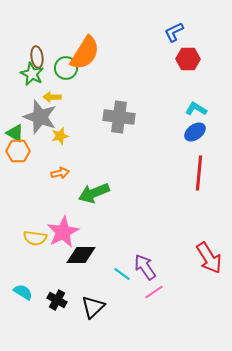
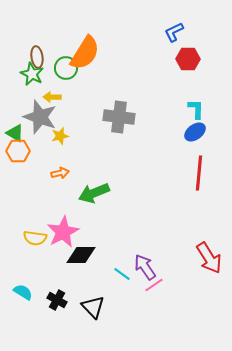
cyan L-shape: rotated 60 degrees clockwise
pink line: moved 7 px up
black triangle: rotated 30 degrees counterclockwise
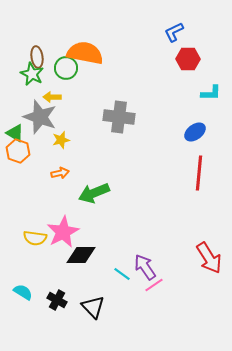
orange semicircle: rotated 111 degrees counterclockwise
cyan L-shape: moved 15 px right, 16 px up; rotated 90 degrees clockwise
yellow star: moved 1 px right, 4 px down
orange hexagon: rotated 20 degrees clockwise
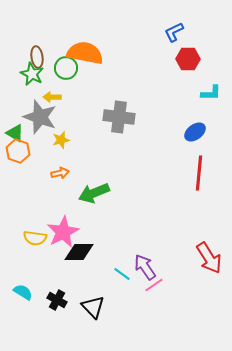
black diamond: moved 2 px left, 3 px up
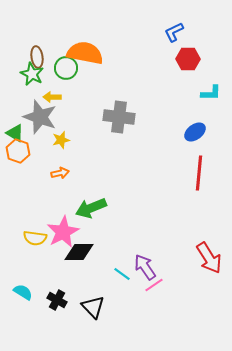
green arrow: moved 3 px left, 15 px down
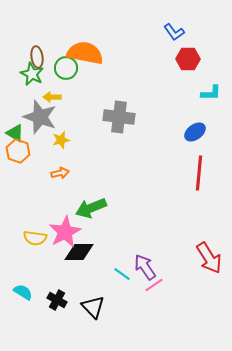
blue L-shape: rotated 100 degrees counterclockwise
pink star: moved 2 px right
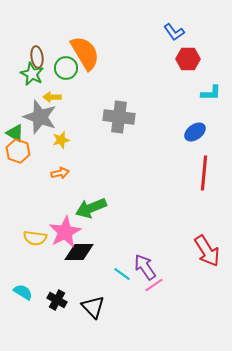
orange semicircle: rotated 48 degrees clockwise
red line: moved 5 px right
red arrow: moved 2 px left, 7 px up
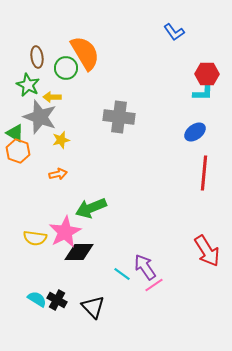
red hexagon: moved 19 px right, 15 px down
green star: moved 4 px left, 11 px down
cyan L-shape: moved 8 px left
orange arrow: moved 2 px left, 1 px down
cyan semicircle: moved 14 px right, 7 px down
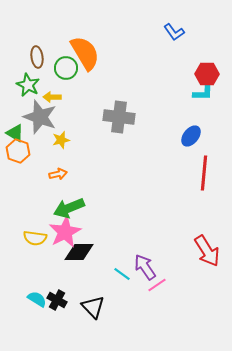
blue ellipse: moved 4 px left, 4 px down; rotated 15 degrees counterclockwise
green arrow: moved 22 px left
pink line: moved 3 px right
